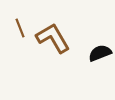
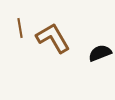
brown line: rotated 12 degrees clockwise
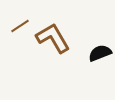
brown line: moved 2 px up; rotated 66 degrees clockwise
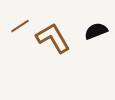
black semicircle: moved 4 px left, 22 px up
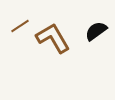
black semicircle: rotated 15 degrees counterclockwise
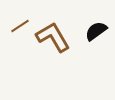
brown L-shape: moved 1 px up
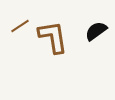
brown L-shape: rotated 21 degrees clockwise
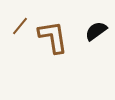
brown line: rotated 18 degrees counterclockwise
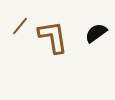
black semicircle: moved 2 px down
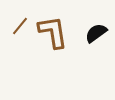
brown L-shape: moved 5 px up
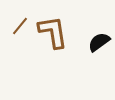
black semicircle: moved 3 px right, 9 px down
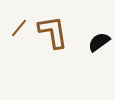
brown line: moved 1 px left, 2 px down
